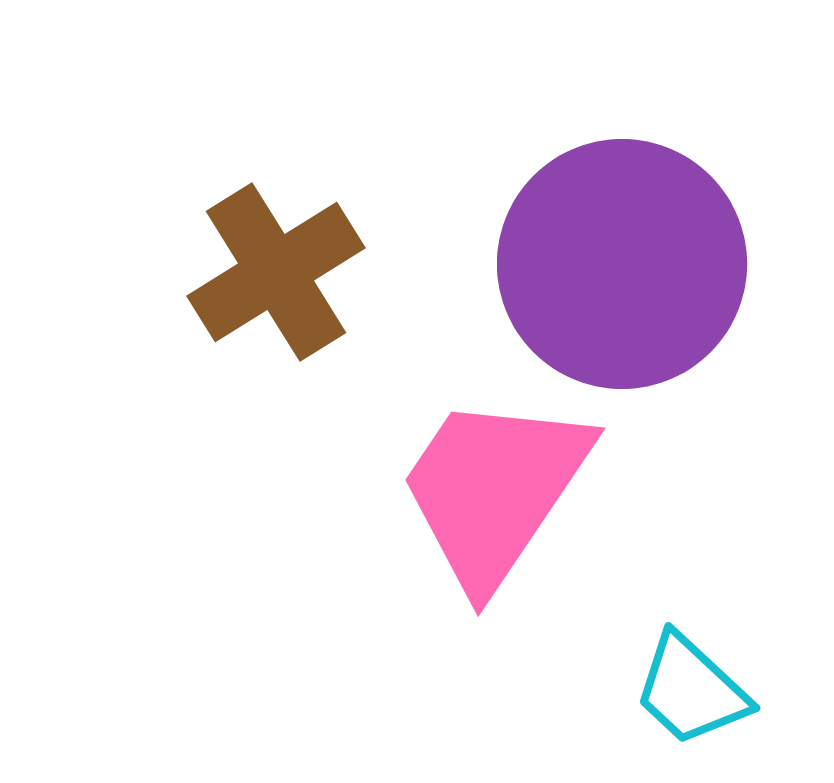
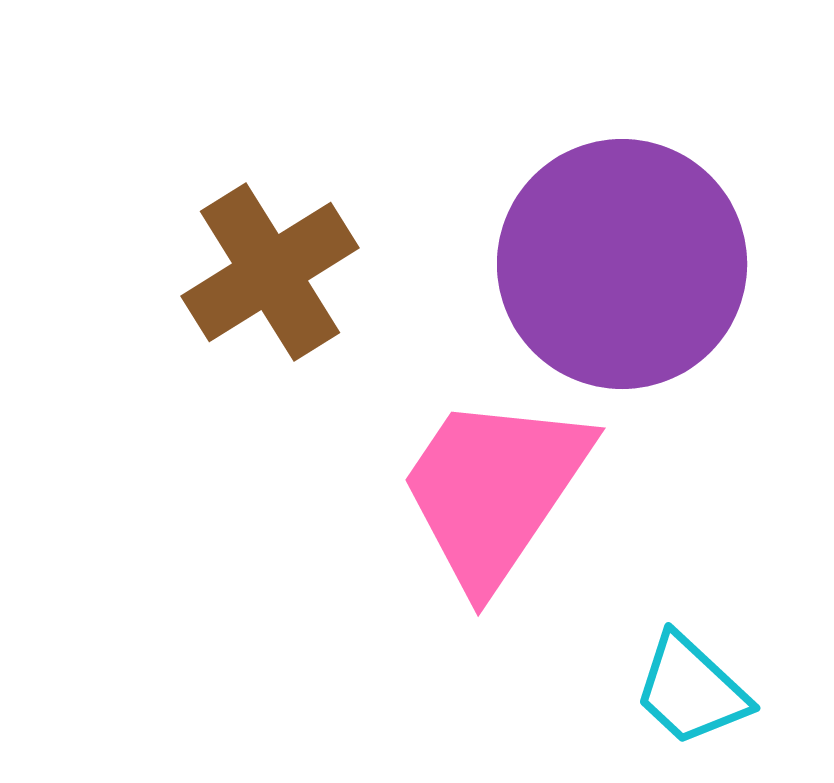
brown cross: moved 6 px left
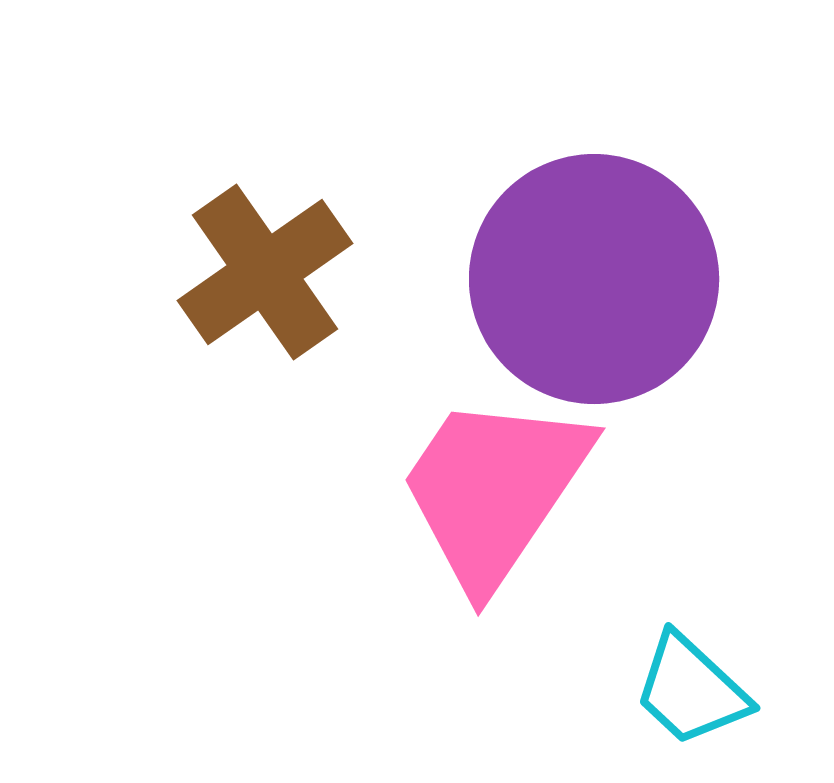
purple circle: moved 28 px left, 15 px down
brown cross: moved 5 px left; rotated 3 degrees counterclockwise
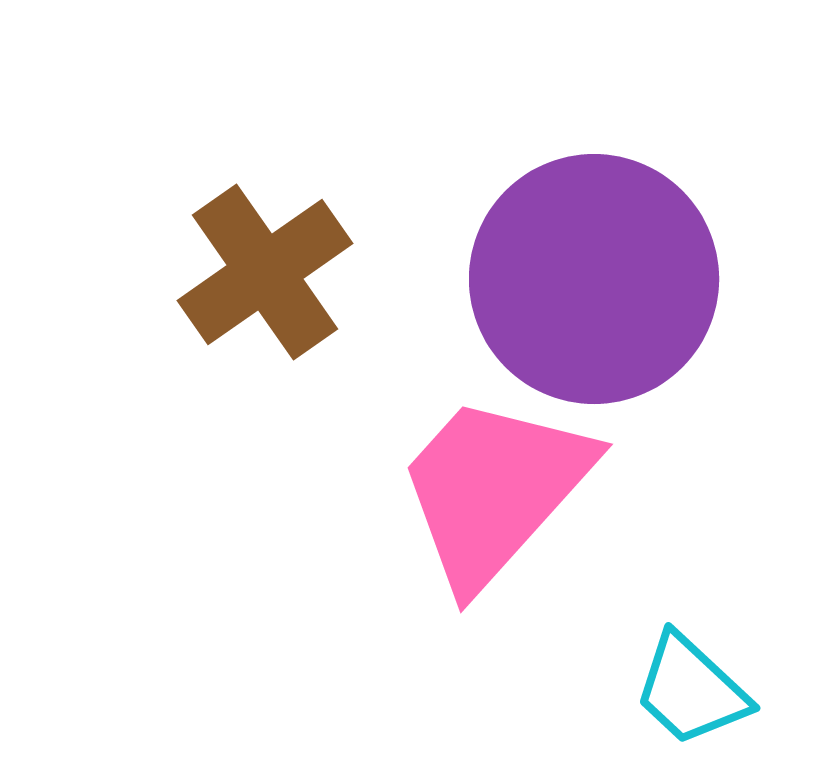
pink trapezoid: rotated 8 degrees clockwise
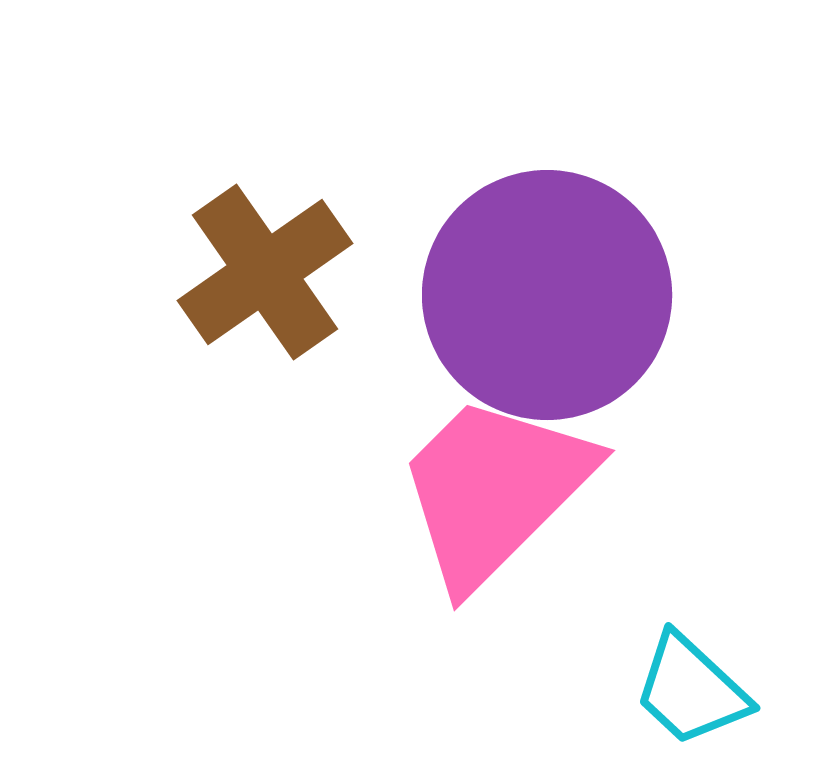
purple circle: moved 47 px left, 16 px down
pink trapezoid: rotated 3 degrees clockwise
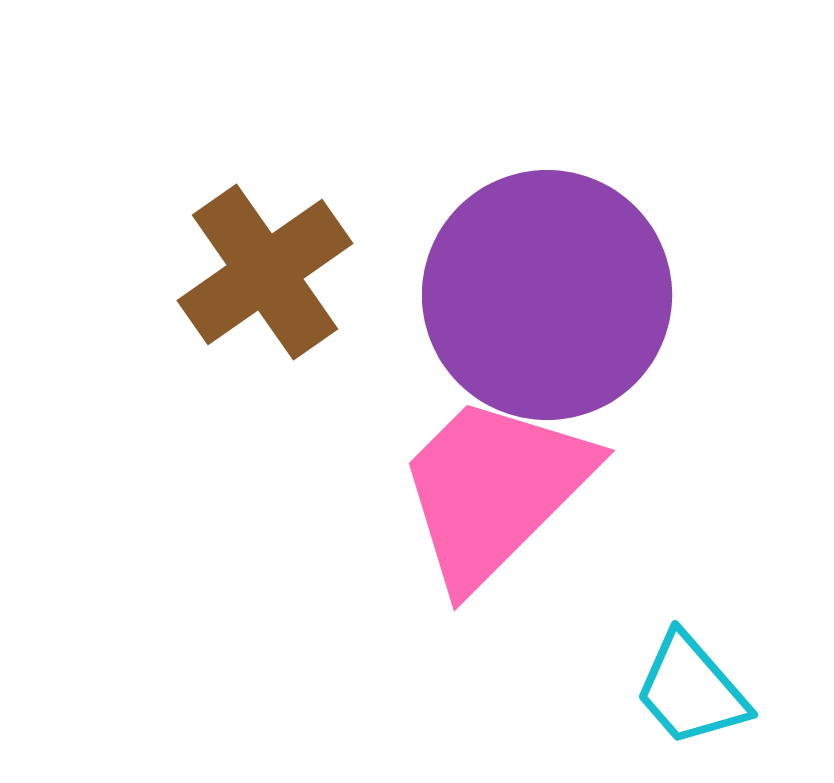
cyan trapezoid: rotated 6 degrees clockwise
